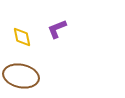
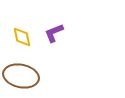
purple L-shape: moved 3 px left, 4 px down
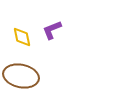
purple L-shape: moved 2 px left, 3 px up
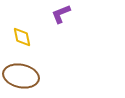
purple L-shape: moved 9 px right, 16 px up
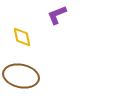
purple L-shape: moved 4 px left, 1 px down
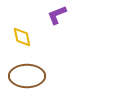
brown ellipse: moved 6 px right; rotated 12 degrees counterclockwise
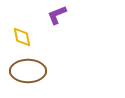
brown ellipse: moved 1 px right, 5 px up
